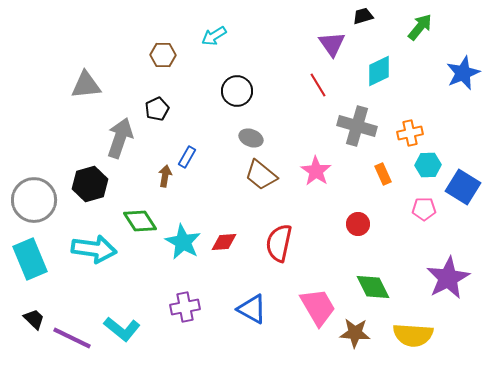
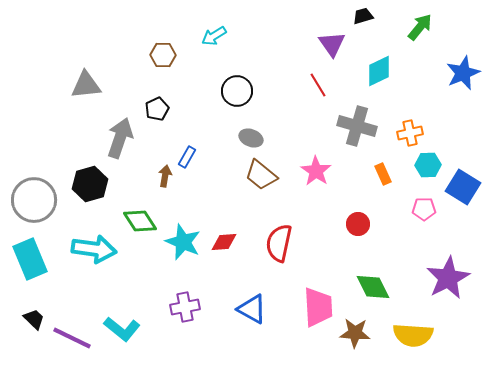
cyan star at (183, 242): rotated 6 degrees counterclockwise
pink trapezoid at (318, 307): rotated 27 degrees clockwise
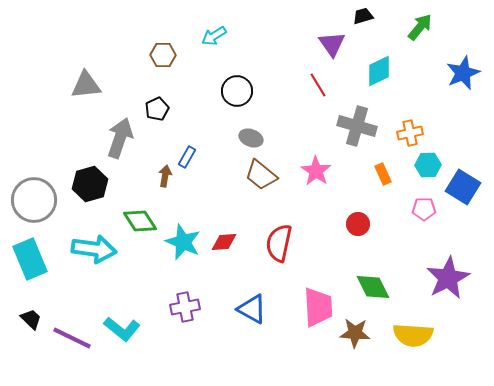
black trapezoid at (34, 319): moved 3 px left
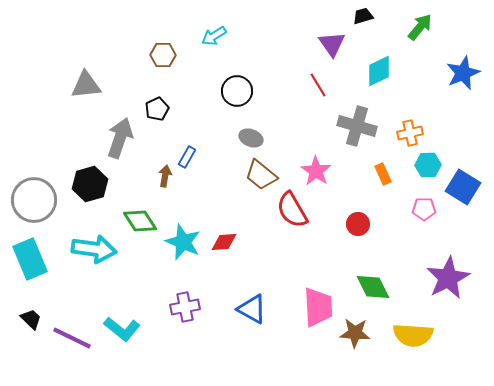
red semicircle at (279, 243): moved 13 px right, 33 px up; rotated 42 degrees counterclockwise
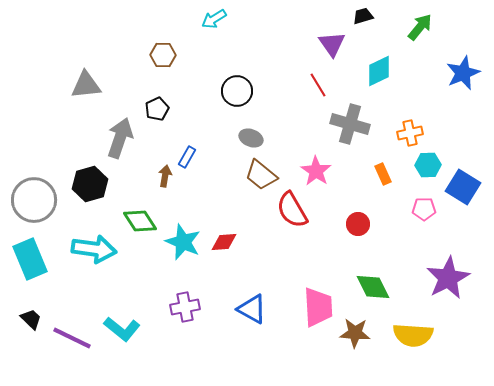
cyan arrow at (214, 36): moved 17 px up
gray cross at (357, 126): moved 7 px left, 2 px up
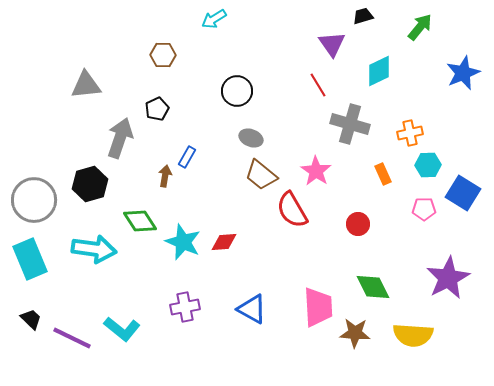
blue square at (463, 187): moved 6 px down
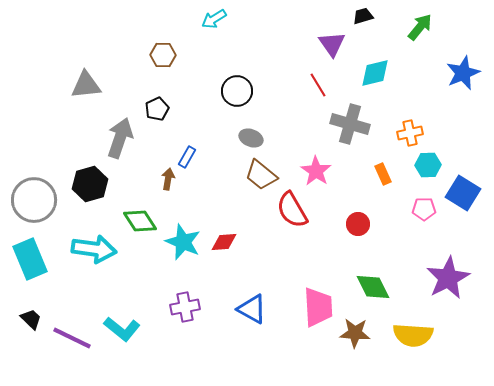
cyan diamond at (379, 71): moved 4 px left, 2 px down; rotated 12 degrees clockwise
brown arrow at (165, 176): moved 3 px right, 3 px down
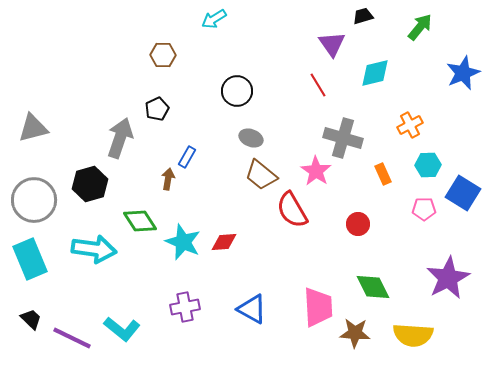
gray triangle at (86, 85): moved 53 px left, 43 px down; rotated 8 degrees counterclockwise
gray cross at (350, 124): moved 7 px left, 14 px down
orange cross at (410, 133): moved 8 px up; rotated 15 degrees counterclockwise
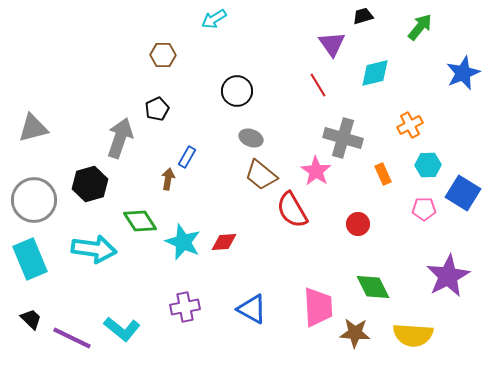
purple star at (448, 278): moved 2 px up
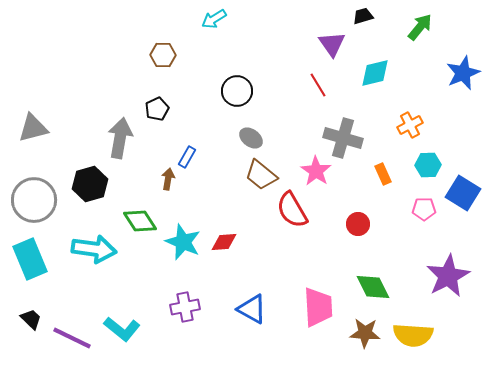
gray arrow at (120, 138): rotated 9 degrees counterclockwise
gray ellipse at (251, 138): rotated 15 degrees clockwise
brown star at (355, 333): moved 10 px right
